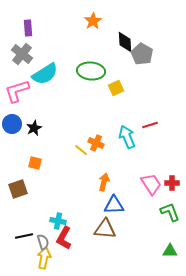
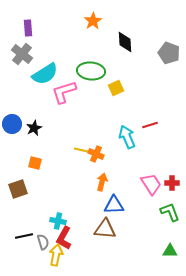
gray pentagon: moved 27 px right, 1 px up; rotated 10 degrees counterclockwise
pink L-shape: moved 47 px right, 1 px down
orange cross: moved 11 px down
yellow line: rotated 24 degrees counterclockwise
orange arrow: moved 2 px left
yellow arrow: moved 12 px right, 3 px up
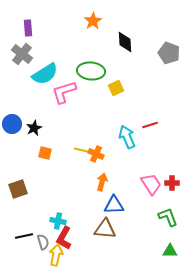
orange square: moved 10 px right, 10 px up
green L-shape: moved 2 px left, 5 px down
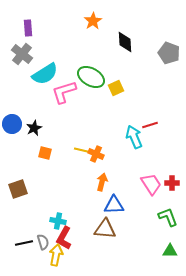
green ellipse: moved 6 px down; rotated 24 degrees clockwise
cyan arrow: moved 7 px right
black line: moved 7 px down
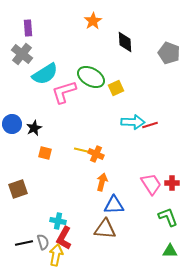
cyan arrow: moved 1 px left, 15 px up; rotated 115 degrees clockwise
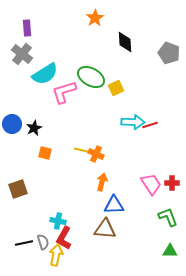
orange star: moved 2 px right, 3 px up
purple rectangle: moved 1 px left
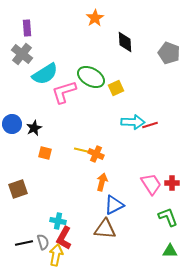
blue triangle: rotated 25 degrees counterclockwise
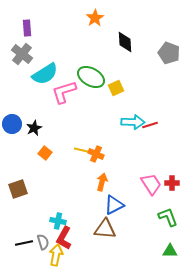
orange square: rotated 24 degrees clockwise
